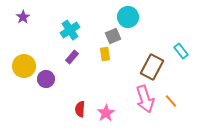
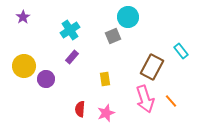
yellow rectangle: moved 25 px down
pink star: rotated 12 degrees clockwise
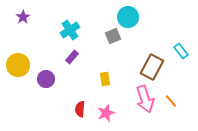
yellow circle: moved 6 px left, 1 px up
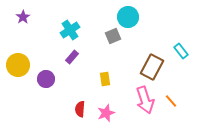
pink arrow: moved 1 px down
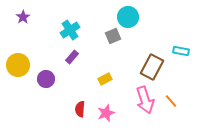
cyan rectangle: rotated 42 degrees counterclockwise
yellow rectangle: rotated 72 degrees clockwise
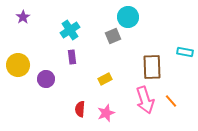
cyan rectangle: moved 4 px right, 1 px down
purple rectangle: rotated 48 degrees counterclockwise
brown rectangle: rotated 30 degrees counterclockwise
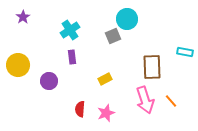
cyan circle: moved 1 px left, 2 px down
purple circle: moved 3 px right, 2 px down
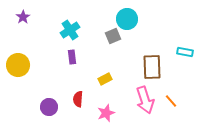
purple circle: moved 26 px down
red semicircle: moved 2 px left, 10 px up
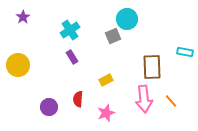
purple rectangle: rotated 24 degrees counterclockwise
yellow rectangle: moved 1 px right, 1 px down
pink arrow: moved 1 px left, 1 px up; rotated 12 degrees clockwise
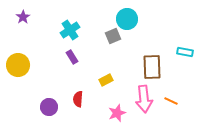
orange line: rotated 24 degrees counterclockwise
pink star: moved 11 px right
